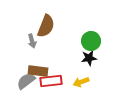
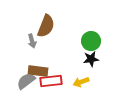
black star: moved 2 px right, 1 px down
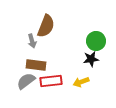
green circle: moved 5 px right
brown rectangle: moved 2 px left, 6 px up
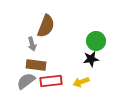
gray arrow: moved 3 px down
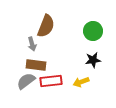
green circle: moved 3 px left, 10 px up
black star: moved 2 px right, 1 px down
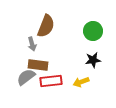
brown rectangle: moved 2 px right
gray semicircle: moved 4 px up
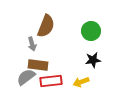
green circle: moved 2 px left
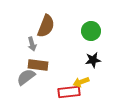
red rectangle: moved 18 px right, 11 px down
